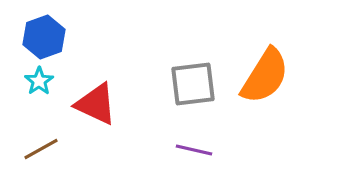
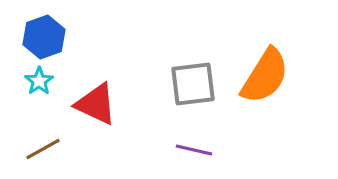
brown line: moved 2 px right
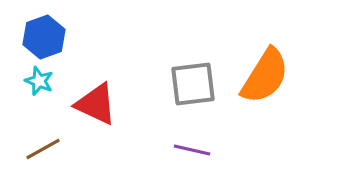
cyan star: rotated 16 degrees counterclockwise
purple line: moved 2 px left
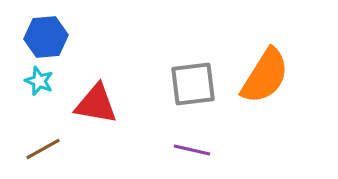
blue hexagon: moved 2 px right; rotated 15 degrees clockwise
red triangle: rotated 15 degrees counterclockwise
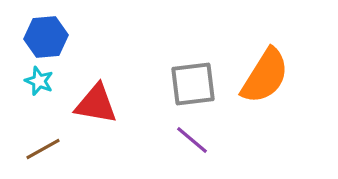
purple line: moved 10 px up; rotated 27 degrees clockwise
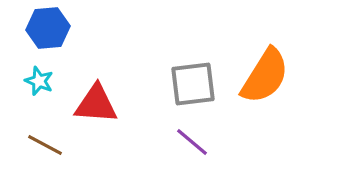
blue hexagon: moved 2 px right, 9 px up
red triangle: rotated 6 degrees counterclockwise
purple line: moved 2 px down
brown line: moved 2 px right, 4 px up; rotated 57 degrees clockwise
